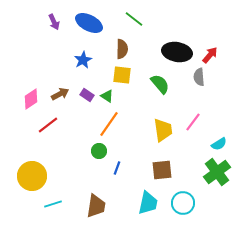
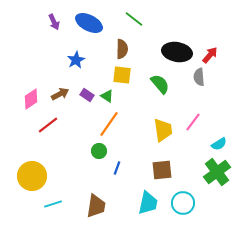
blue star: moved 7 px left
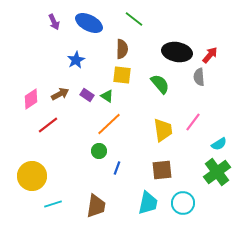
orange line: rotated 12 degrees clockwise
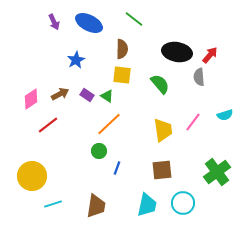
cyan semicircle: moved 6 px right, 29 px up; rotated 14 degrees clockwise
cyan trapezoid: moved 1 px left, 2 px down
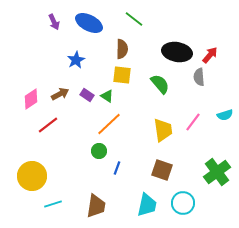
brown square: rotated 25 degrees clockwise
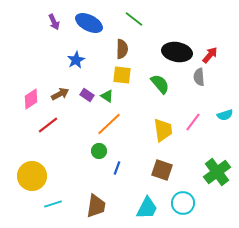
cyan trapezoid: moved 3 px down; rotated 15 degrees clockwise
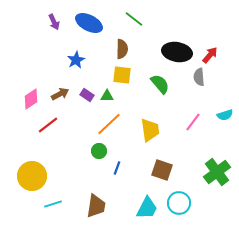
green triangle: rotated 32 degrees counterclockwise
yellow trapezoid: moved 13 px left
cyan circle: moved 4 px left
